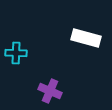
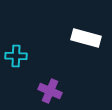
cyan cross: moved 3 px down
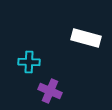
cyan cross: moved 13 px right, 6 px down
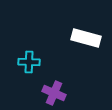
purple cross: moved 4 px right, 2 px down
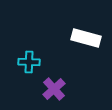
purple cross: moved 4 px up; rotated 25 degrees clockwise
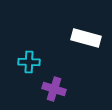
purple cross: rotated 30 degrees counterclockwise
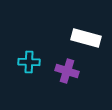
purple cross: moved 13 px right, 18 px up
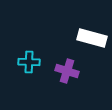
white rectangle: moved 6 px right
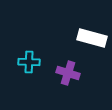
purple cross: moved 1 px right, 2 px down
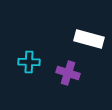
white rectangle: moved 3 px left, 1 px down
